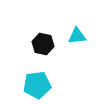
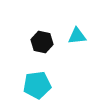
black hexagon: moved 1 px left, 2 px up
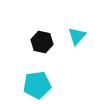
cyan triangle: rotated 42 degrees counterclockwise
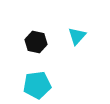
black hexagon: moved 6 px left
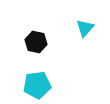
cyan triangle: moved 8 px right, 8 px up
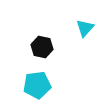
black hexagon: moved 6 px right, 5 px down
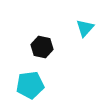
cyan pentagon: moved 7 px left
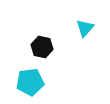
cyan pentagon: moved 3 px up
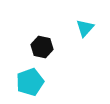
cyan pentagon: rotated 12 degrees counterclockwise
